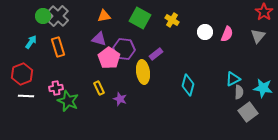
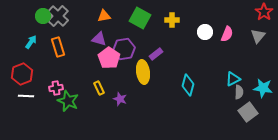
yellow cross: rotated 32 degrees counterclockwise
purple hexagon: rotated 15 degrees counterclockwise
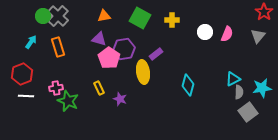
cyan star: moved 1 px left; rotated 18 degrees counterclockwise
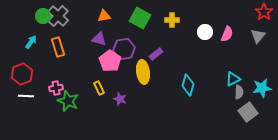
pink pentagon: moved 1 px right, 3 px down
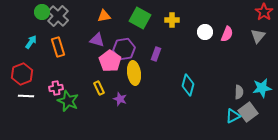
green circle: moved 1 px left, 4 px up
purple triangle: moved 2 px left, 1 px down
purple rectangle: rotated 32 degrees counterclockwise
yellow ellipse: moved 9 px left, 1 px down
cyan triangle: moved 37 px down
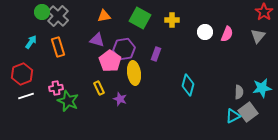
white line: rotated 21 degrees counterclockwise
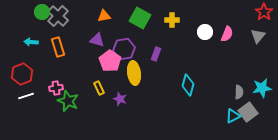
cyan arrow: rotated 120 degrees counterclockwise
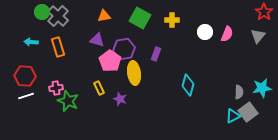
red hexagon: moved 3 px right, 2 px down; rotated 25 degrees clockwise
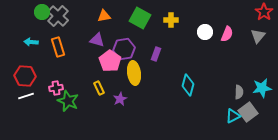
yellow cross: moved 1 px left
purple star: rotated 24 degrees clockwise
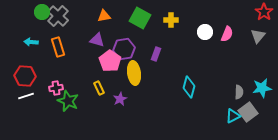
cyan diamond: moved 1 px right, 2 px down
